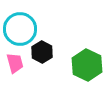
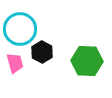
green hexagon: moved 4 px up; rotated 24 degrees counterclockwise
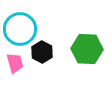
green hexagon: moved 12 px up
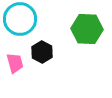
cyan circle: moved 10 px up
green hexagon: moved 20 px up
